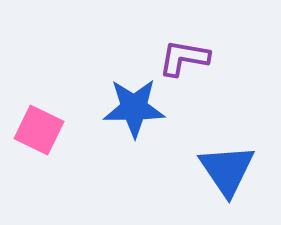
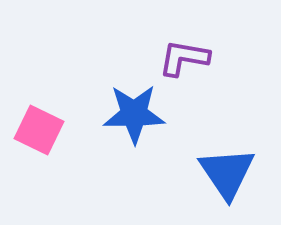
blue star: moved 6 px down
blue triangle: moved 3 px down
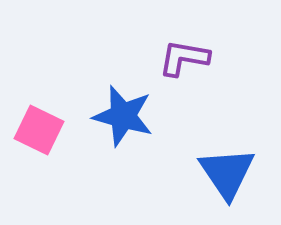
blue star: moved 11 px left, 2 px down; rotated 16 degrees clockwise
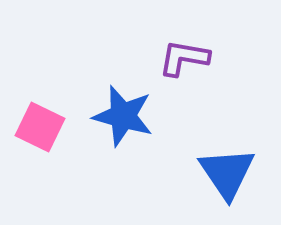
pink square: moved 1 px right, 3 px up
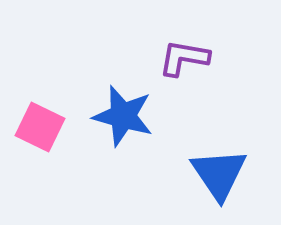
blue triangle: moved 8 px left, 1 px down
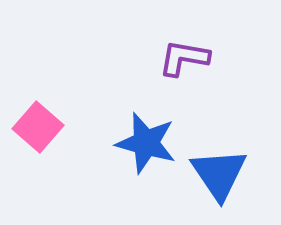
blue star: moved 23 px right, 27 px down
pink square: moved 2 px left; rotated 15 degrees clockwise
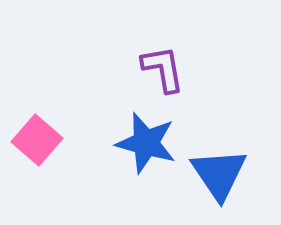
purple L-shape: moved 21 px left, 11 px down; rotated 70 degrees clockwise
pink square: moved 1 px left, 13 px down
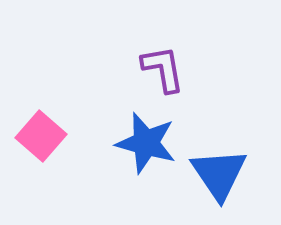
pink square: moved 4 px right, 4 px up
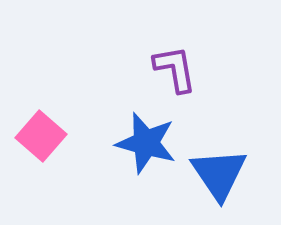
purple L-shape: moved 12 px right
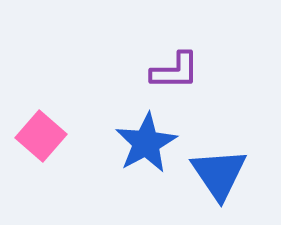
purple L-shape: moved 2 px down; rotated 100 degrees clockwise
blue star: rotated 28 degrees clockwise
